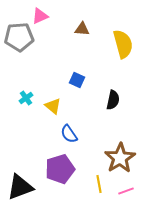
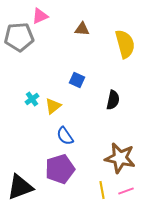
yellow semicircle: moved 2 px right
cyan cross: moved 6 px right, 1 px down
yellow triangle: rotated 42 degrees clockwise
blue semicircle: moved 4 px left, 2 px down
brown star: rotated 28 degrees counterclockwise
yellow line: moved 3 px right, 6 px down
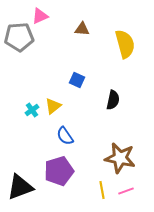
cyan cross: moved 11 px down
purple pentagon: moved 1 px left, 2 px down
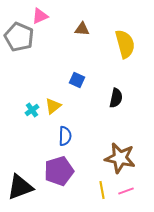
gray pentagon: rotated 28 degrees clockwise
black semicircle: moved 3 px right, 2 px up
blue semicircle: rotated 144 degrees counterclockwise
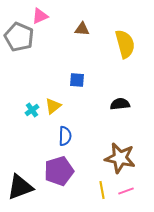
blue square: rotated 21 degrees counterclockwise
black semicircle: moved 4 px right, 6 px down; rotated 108 degrees counterclockwise
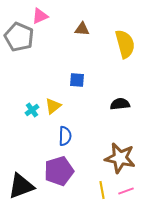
black triangle: moved 1 px right, 1 px up
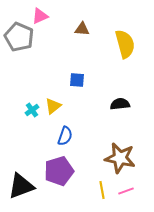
blue semicircle: rotated 18 degrees clockwise
